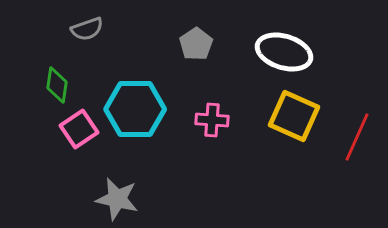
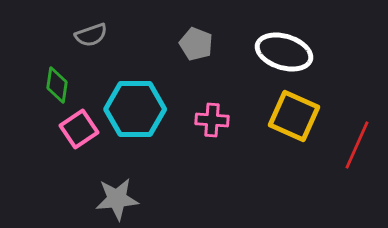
gray semicircle: moved 4 px right, 6 px down
gray pentagon: rotated 16 degrees counterclockwise
red line: moved 8 px down
gray star: rotated 18 degrees counterclockwise
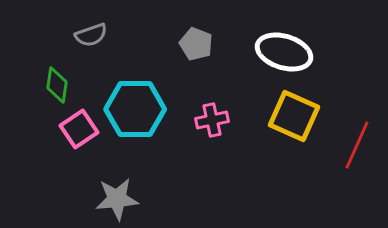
pink cross: rotated 16 degrees counterclockwise
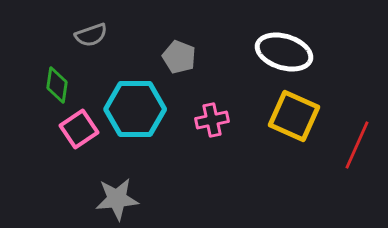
gray pentagon: moved 17 px left, 13 px down
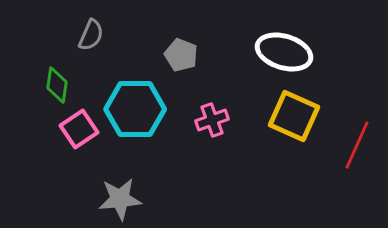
gray semicircle: rotated 48 degrees counterclockwise
gray pentagon: moved 2 px right, 2 px up
pink cross: rotated 8 degrees counterclockwise
gray star: moved 3 px right
